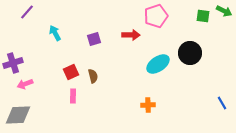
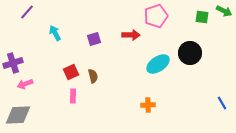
green square: moved 1 px left, 1 px down
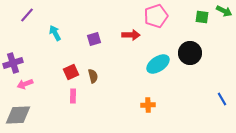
purple line: moved 3 px down
blue line: moved 4 px up
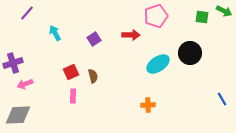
purple line: moved 2 px up
purple square: rotated 16 degrees counterclockwise
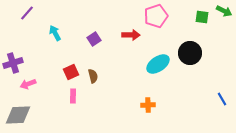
pink arrow: moved 3 px right
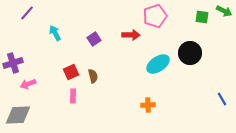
pink pentagon: moved 1 px left
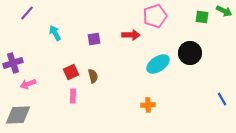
purple square: rotated 24 degrees clockwise
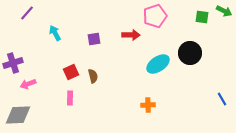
pink rectangle: moved 3 px left, 2 px down
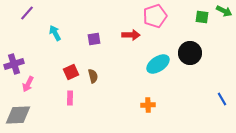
purple cross: moved 1 px right, 1 px down
pink arrow: rotated 42 degrees counterclockwise
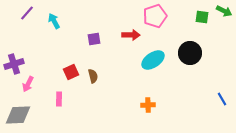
cyan arrow: moved 1 px left, 12 px up
cyan ellipse: moved 5 px left, 4 px up
pink rectangle: moved 11 px left, 1 px down
